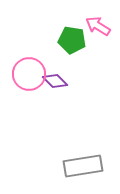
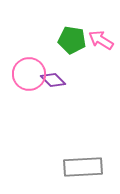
pink arrow: moved 3 px right, 14 px down
purple diamond: moved 2 px left, 1 px up
gray rectangle: moved 1 px down; rotated 6 degrees clockwise
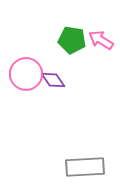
pink circle: moved 3 px left
purple diamond: rotated 10 degrees clockwise
gray rectangle: moved 2 px right
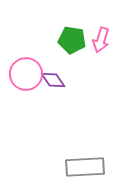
pink arrow: rotated 105 degrees counterclockwise
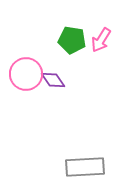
pink arrow: rotated 15 degrees clockwise
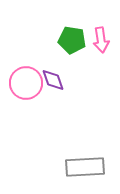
pink arrow: rotated 40 degrees counterclockwise
pink circle: moved 9 px down
purple diamond: rotated 15 degrees clockwise
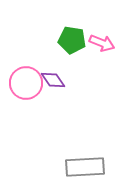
pink arrow: moved 1 px right, 3 px down; rotated 60 degrees counterclockwise
purple diamond: rotated 15 degrees counterclockwise
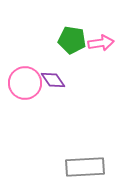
pink arrow: moved 1 px left; rotated 30 degrees counterclockwise
pink circle: moved 1 px left
